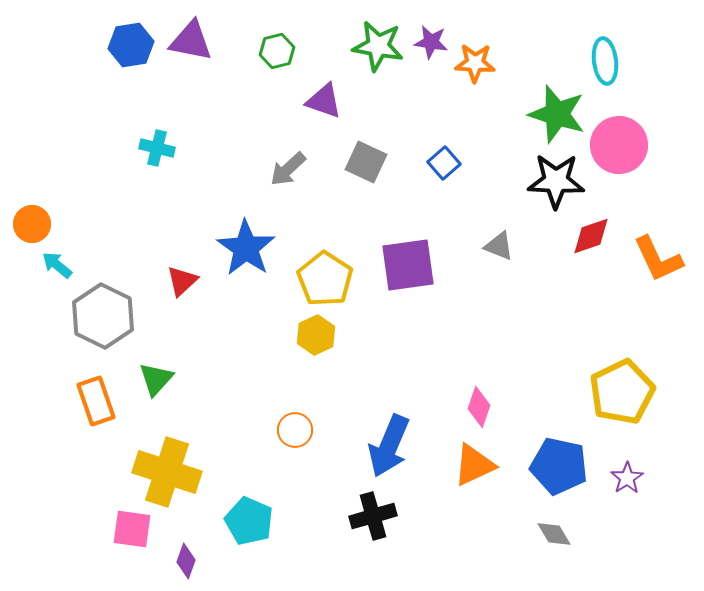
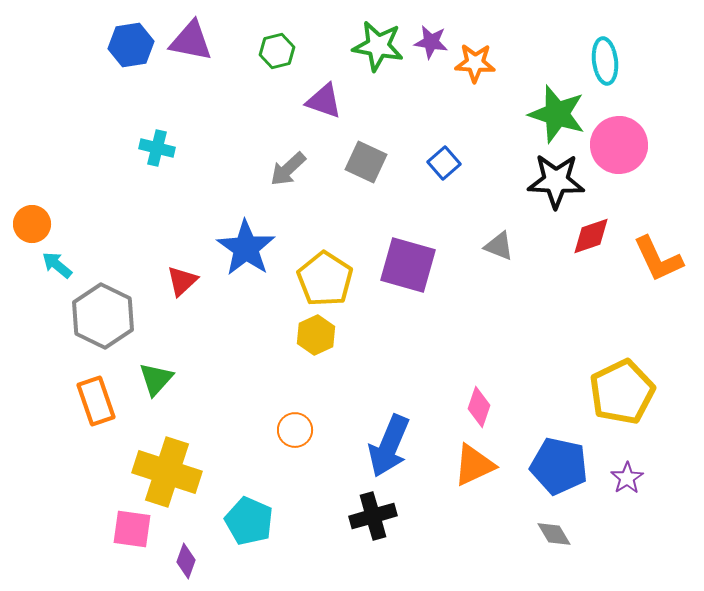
purple square at (408, 265): rotated 24 degrees clockwise
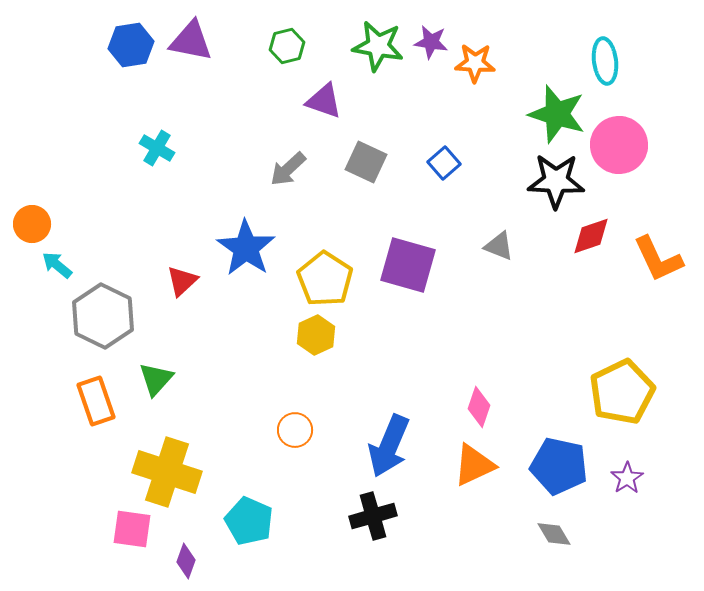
green hexagon at (277, 51): moved 10 px right, 5 px up
cyan cross at (157, 148): rotated 16 degrees clockwise
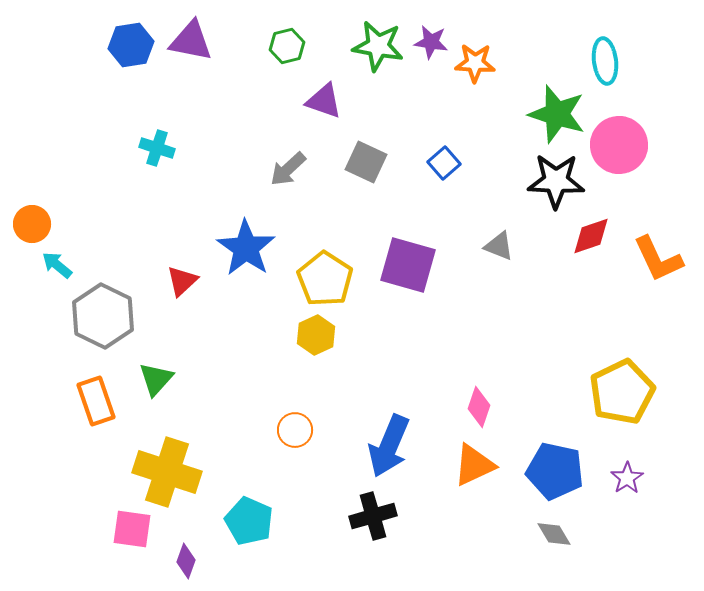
cyan cross at (157, 148): rotated 12 degrees counterclockwise
blue pentagon at (559, 466): moved 4 px left, 5 px down
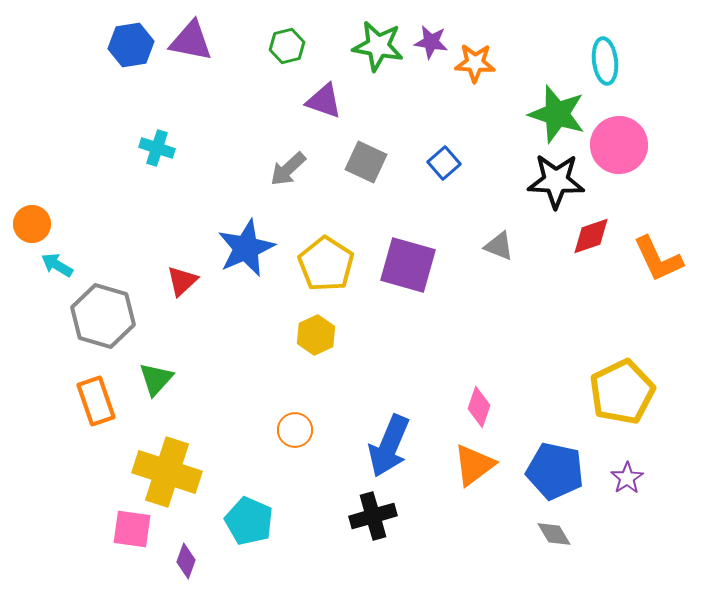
blue star at (246, 248): rotated 14 degrees clockwise
cyan arrow at (57, 265): rotated 8 degrees counterclockwise
yellow pentagon at (325, 279): moved 1 px right, 15 px up
gray hexagon at (103, 316): rotated 10 degrees counterclockwise
orange triangle at (474, 465): rotated 12 degrees counterclockwise
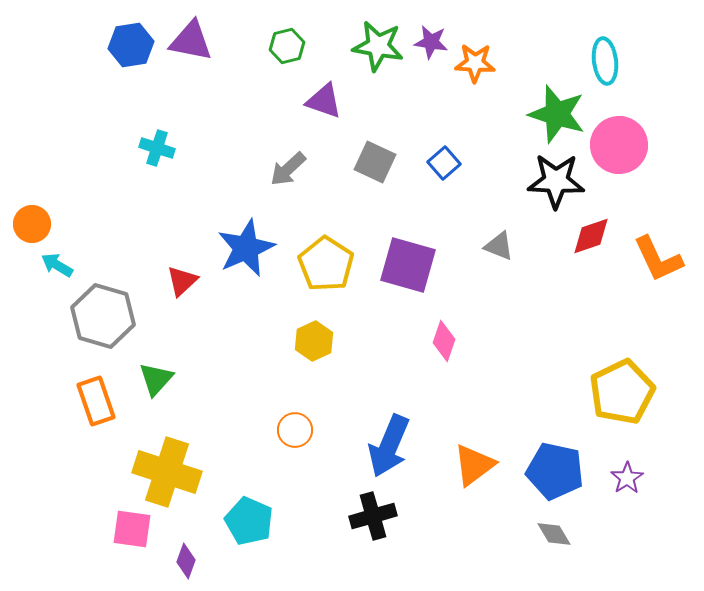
gray square at (366, 162): moved 9 px right
yellow hexagon at (316, 335): moved 2 px left, 6 px down
pink diamond at (479, 407): moved 35 px left, 66 px up
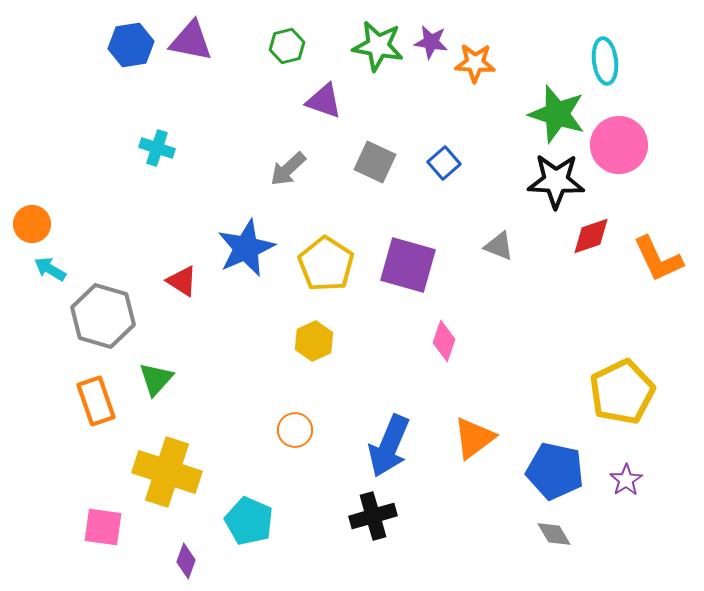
cyan arrow at (57, 265): moved 7 px left, 4 px down
red triangle at (182, 281): rotated 44 degrees counterclockwise
orange triangle at (474, 465): moved 27 px up
purple star at (627, 478): moved 1 px left, 2 px down
pink square at (132, 529): moved 29 px left, 2 px up
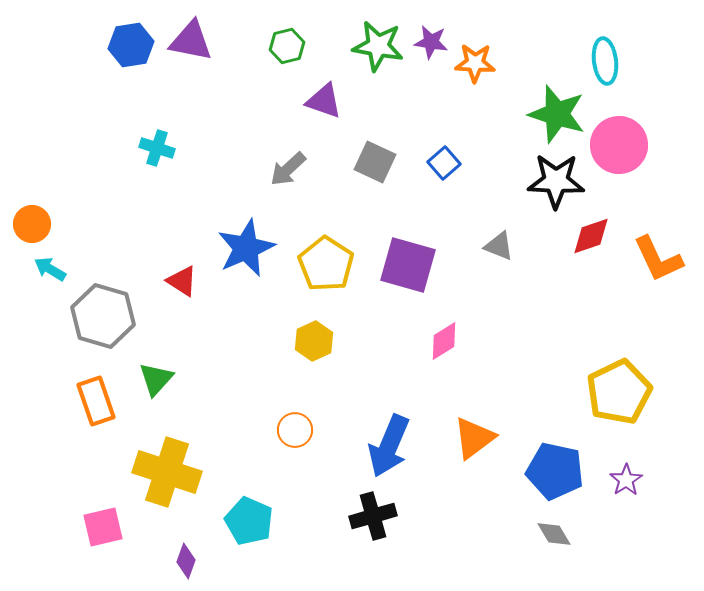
pink diamond at (444, 341): rotated 39 degrees clockwise
yellow pentagon at (622, 392): moved 3 px left
pink square at (103, 527): rotated 21 degrees counterclockwise
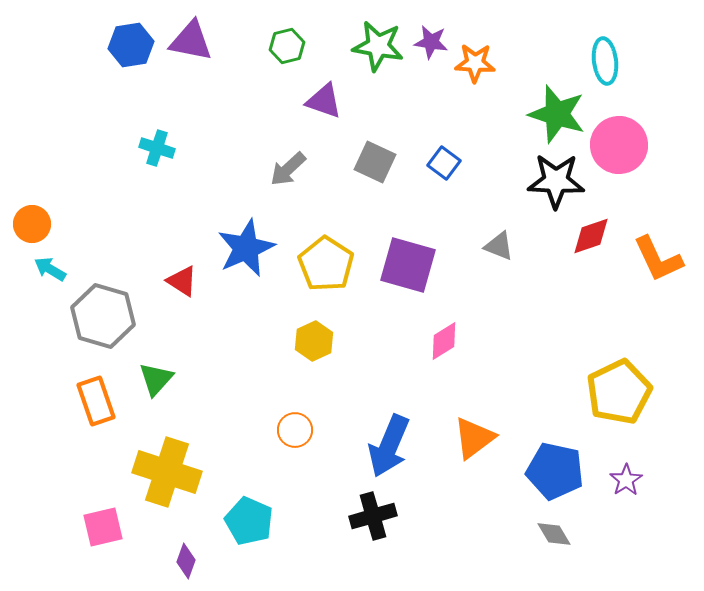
blue square at (444, 163): rotated 12 degrees counterclockwise
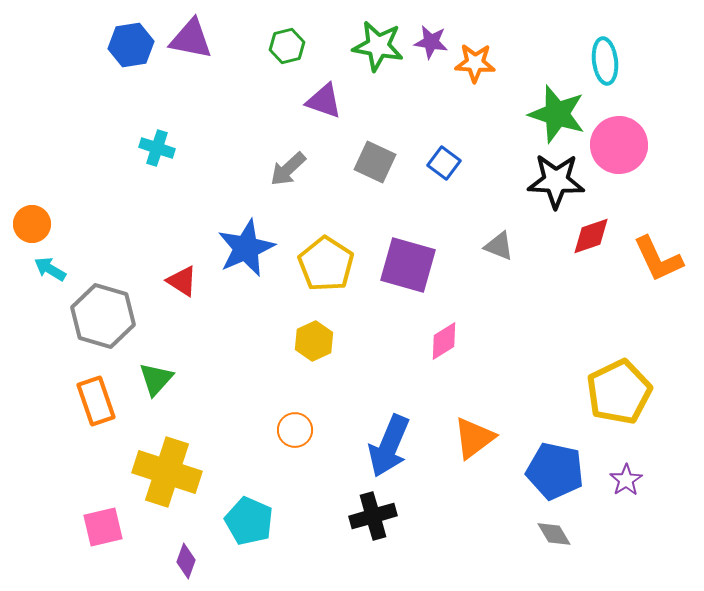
purple triangle at (191, 41): moved 2 px up
